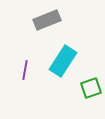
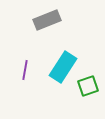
cyan rectangle: moved 6 px down
green square: moved 3 px left, 2 px up
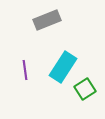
purple line: rotated 18 degrees counterclockwise
green square: moved 3 px left, 3 px down; rotated 15 degrees counterclockwise
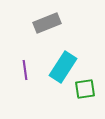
gray rectangle: moved 3 px down
green square: rotated 25 degrees clockwise
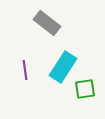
gray rectangle: rotated 60 degrees clockwise
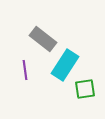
gray rectangle: moved 4 px left, 16 px down
cyan rectangle: moved 2 px right, 2 px up
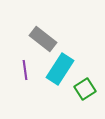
cyan rectangle: moved 5 px left, 4 px down
green square: rotated 25 degrees counterclockwise
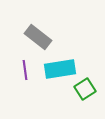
gray rectangle: moved 5 px left, 2 px up
cyan rectangle: rotated 48 degrees clockwise
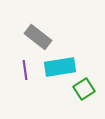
cyan rectangle: moved 2 px up
green square: moved 1 px left
